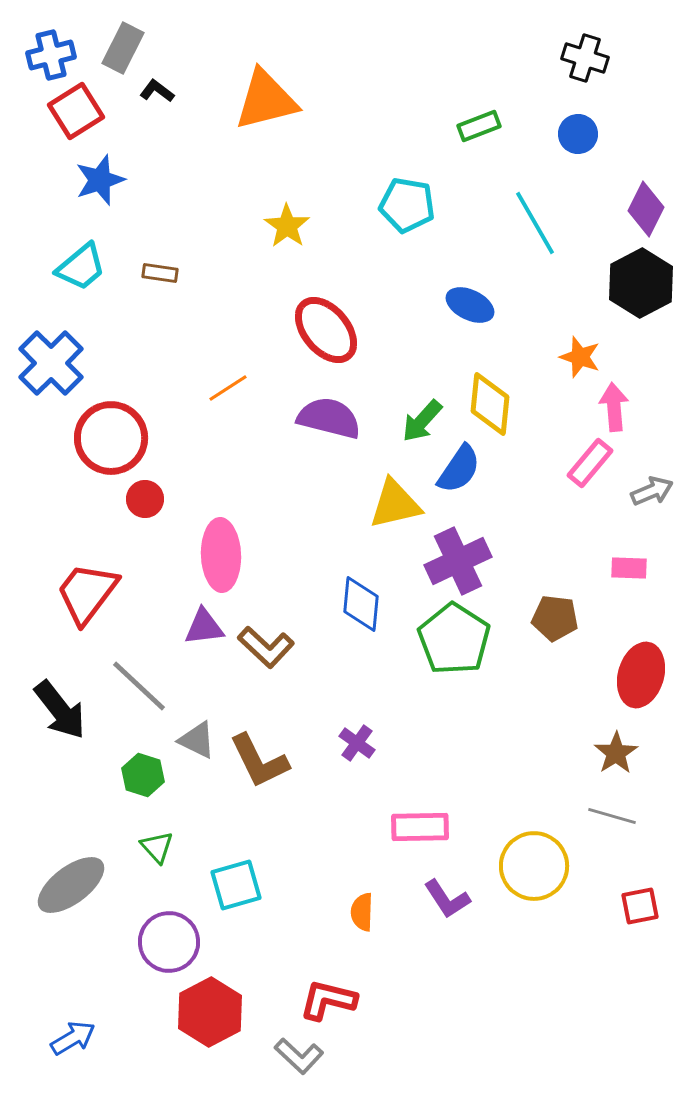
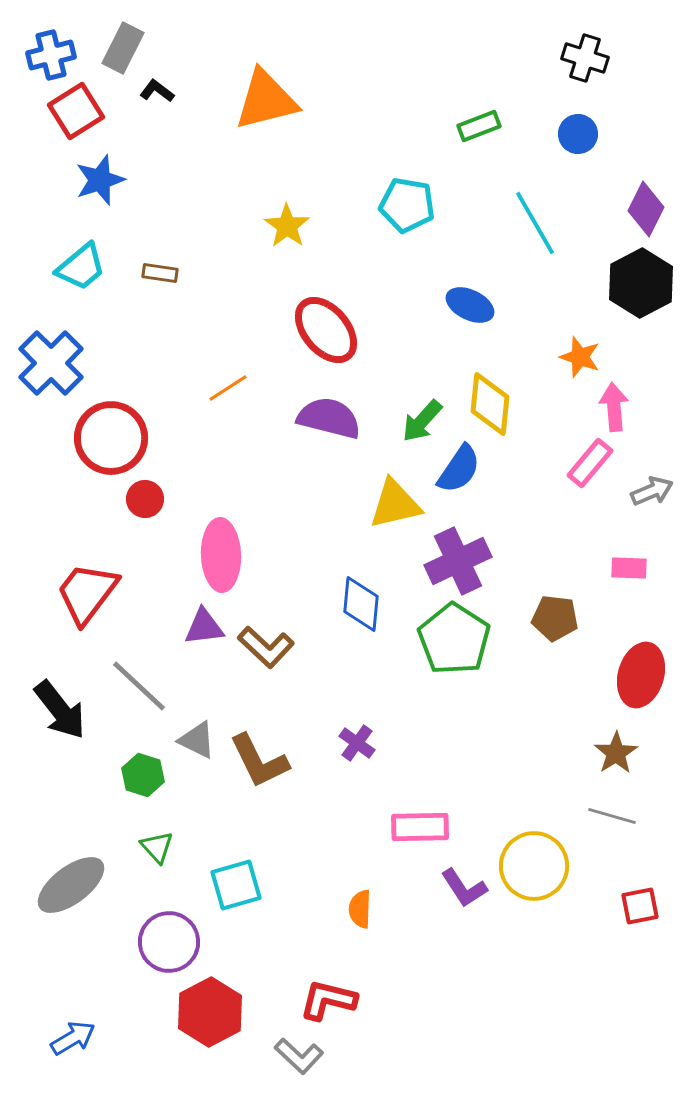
purple L-shape at (447, 899): moved 17 px right, 11 px up
orange semicircle at (362, 912): moved 2 px left, 3 px up
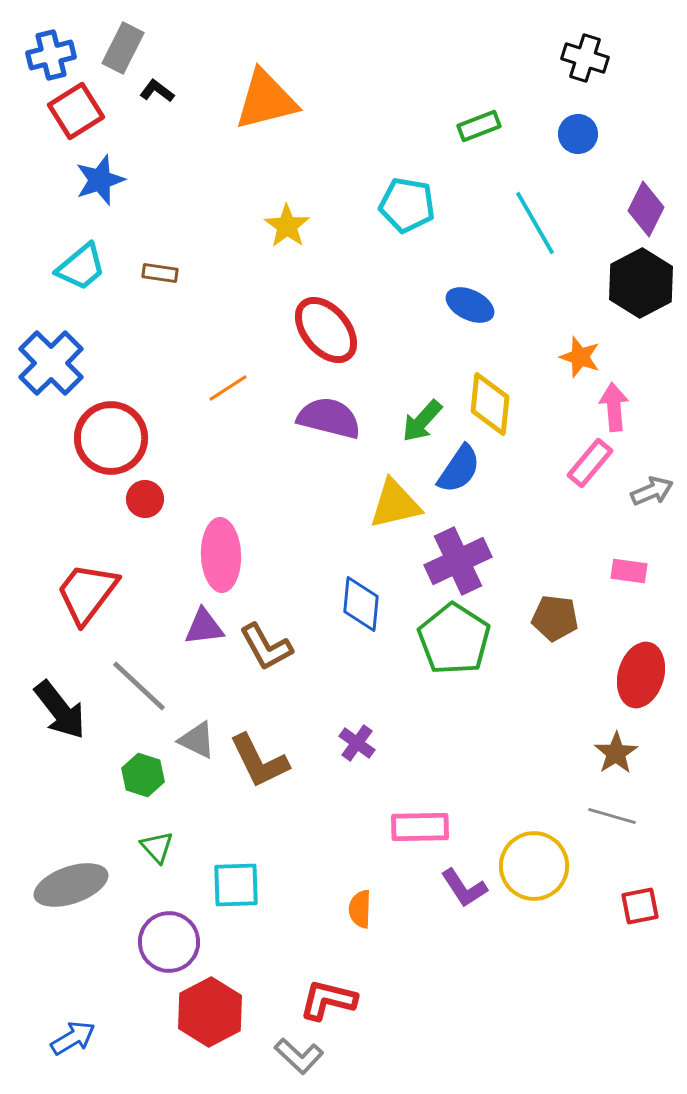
pink rectangle at (629, 568): moved 3 px down; rotated 6 degrees clockwise
brown L-shape at (266, 647): rotated 18 degrees clockwise
gray ellipse at (71, 885): rotated 18 degrees clockwise
cyan square at (236, 885): rotated 14 degrees clockwise
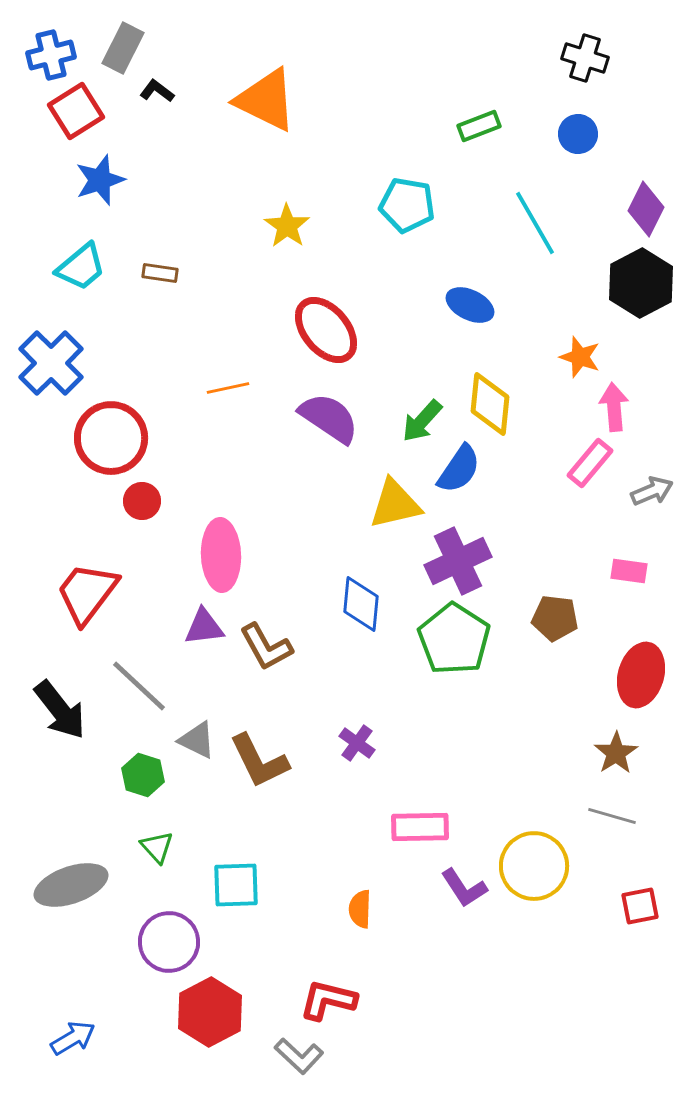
orange triangle at (266, 100): rotated 40 degrees clockwise
orange line at (228, 388): rotated 21 degrees clockwise
purple semicircle at (329, 418): rotated 20 degrees clockwise
red circle at (145, 499): moved 3 px left, 2 px down
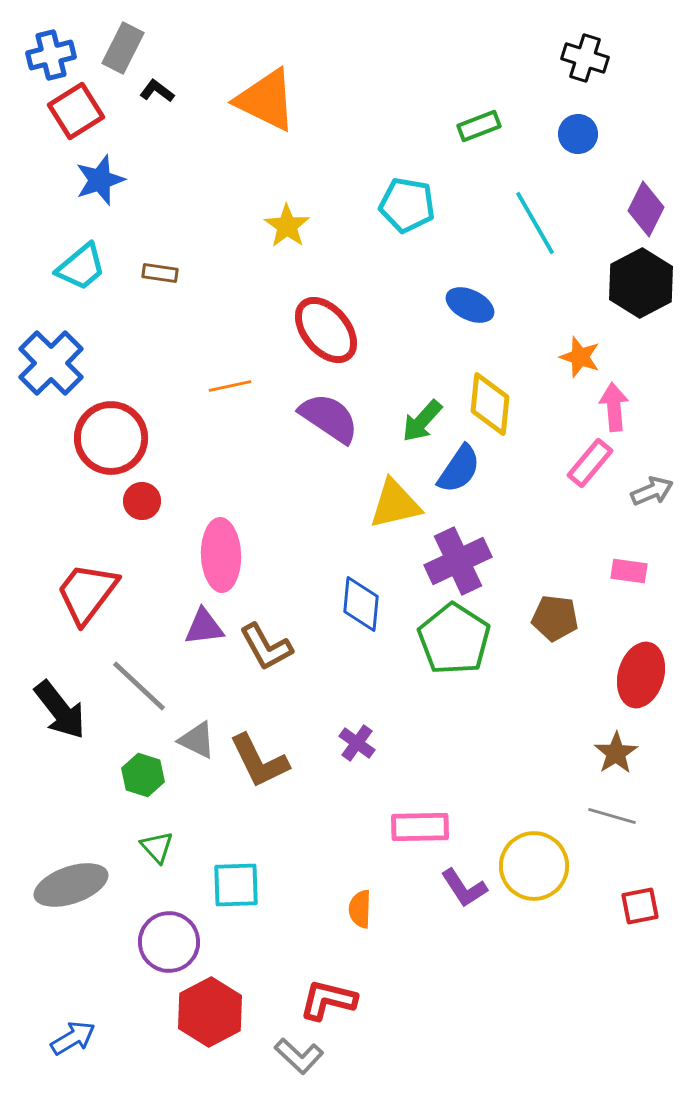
orange line at (228, 388): moved 2 px right, 2 px up
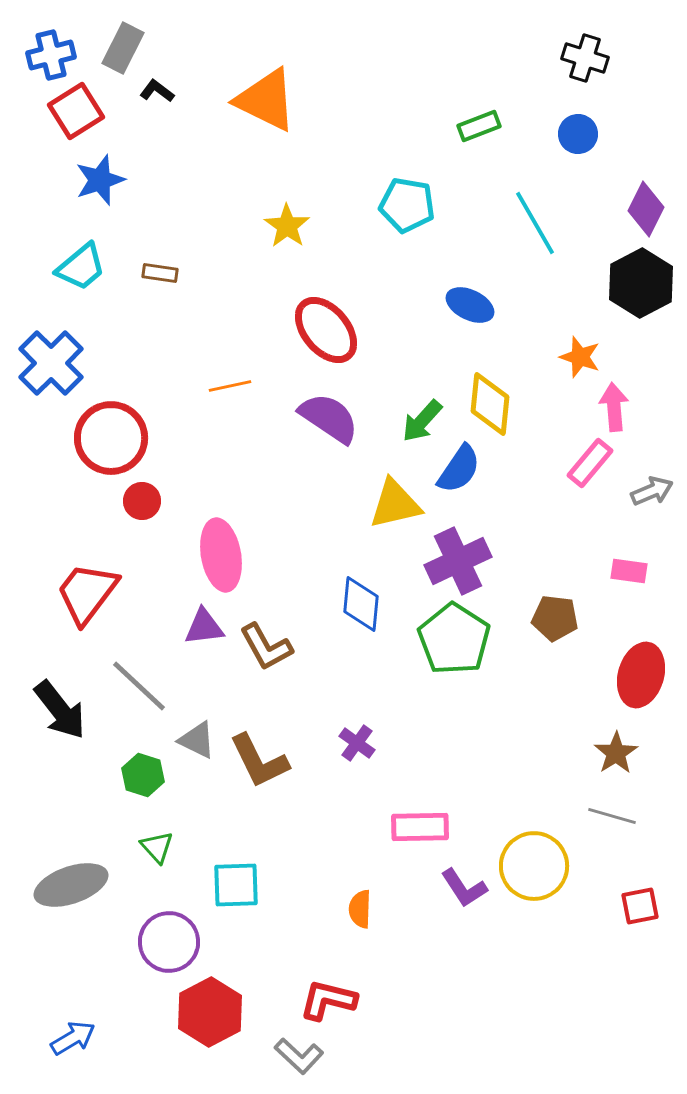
pink ellipse at (221, 555): rotated 8 degrees counterclockwise
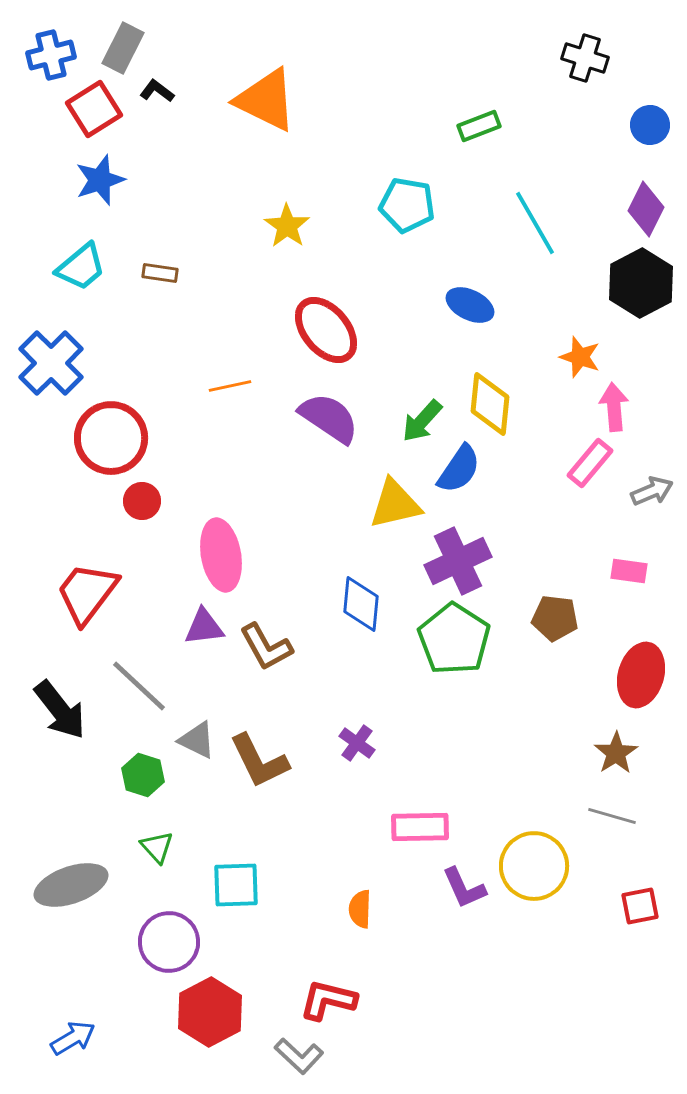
red square at (76, 111): moved 18 px right, 2 px up
blue circle at (578, 134): moved 72 px right, 9 px up
purple L-shape at (464, 888): rotated 9 degrees clockwise
